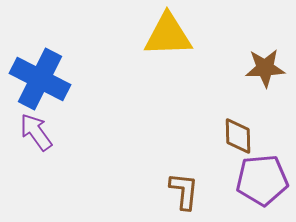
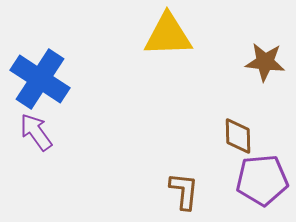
brown star: moved 6 px up; rotated 9 degrees clockwise
blue cross: rotated 6 degrees clockwise
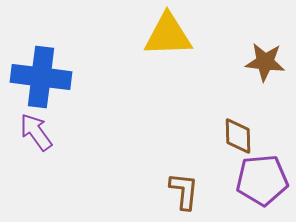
blue cross: moved 1 px right, 2 px up; rotated 26 degrees counterclockwise
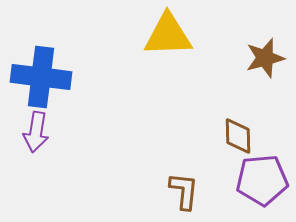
brown star: moved 4 px up; rotated 21 degrees counterclockwise
purple arrow: rotated 135 degrees counterclockwise
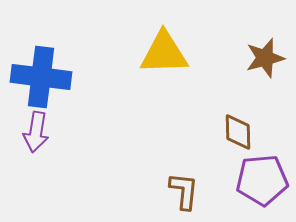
yellow triangle: moved 4 px left, 18 px down
brown diamond: moved 4 px up
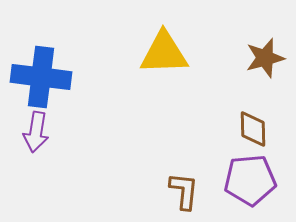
brown diamond: moved 15 px right, 3 px up
purple pentagon: moved 12 px left
